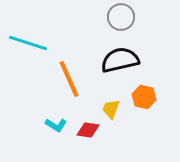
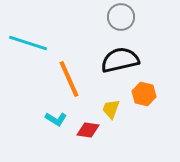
orange hexagon: moved 3 px up
cyan L-shape: moved 6 px up
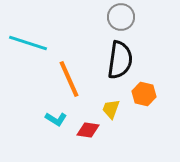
black semicircle: rotated 111 degrees clockwise
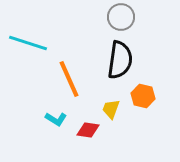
orange hexagon: moved 1 px left, 2 px down
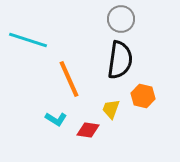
gray circle: moved 2 px down
cyan line: moved 3 px up
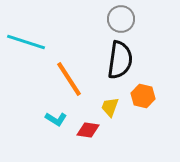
cyan line: moved 2 px left, 2 px down
orange line: rotated 9 degrees counterclockwise
yellow trapezoid: moved 1 px left, 2 px up
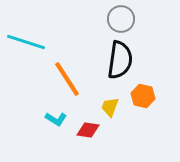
orange line: moved 2 px left
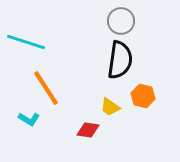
gray circle: moved 2 px down
orange line: moved 21 px left, 9 px down
yellow trapezoid: rotated 75 degrees counterclockwise
cyan L-shape: moved 27 px left
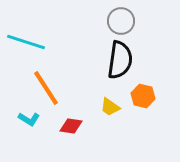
red diamond: moved 17 px left, 4 px up
